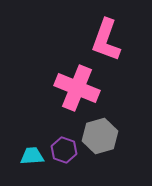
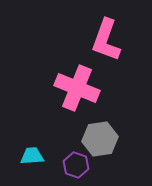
gray hexagon: moved 3 px down; rotated 8 degrees clockwise
purple hexagon: moved 12 px right, 15 px down
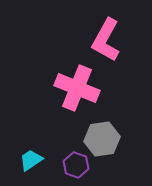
pink L-shape: rotated 9 degrees clockwise
gray hexagon: moved 2 px right
cyan trapezoid: moved 1 px left, 4 px down; rotated 30 degrees counterclockwise
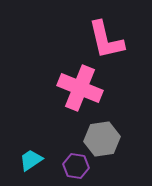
pink L-shape: rotated 42 degrees counterclockwise
pink cross: moved 3 px right
purple hexagon: moved 1 px down; rotated 10 degrees counterclockwise
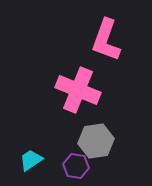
pink L-shape: rotated 33 degrees clockwise
pink cross: moved 2 px left, 2 px down
gray hexagon: moved 6 px left, 2 px down
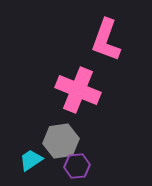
gray hexagon: moved 35 px left
purple hexagon: moved 1 px right; rotated 15 degrees counterclockwise
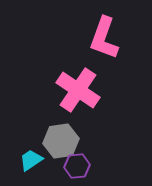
pink L-shape: moved 2 px left, 2 px up
pink cross: rotated 12 degrees clockwise
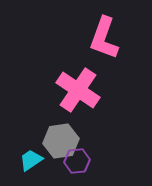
purple hexagon: moved 5 px up
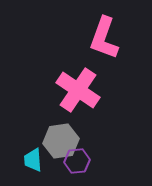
cyan trapezoid: moved 2 px right; rotated 60 degrees counterclockwise
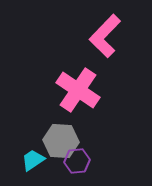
pink L-shape: moved 1 px right, 2 px up; rotated 24 degrees clockwise
gray hexagon: rotated 12 degrees clockwise
cyan trapezoid: rotated 60 degrees clockwise
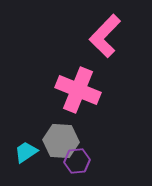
pink cross: rotated 12 degrees counterclockwise
cyan trapezoid: moved 7 px left, 8 px up
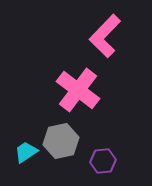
pink cross: rotated 15 degrees clockwise
gray hexagon: rotated 16 degrees counterclockwise
purple hexagon: moved 26 px right
